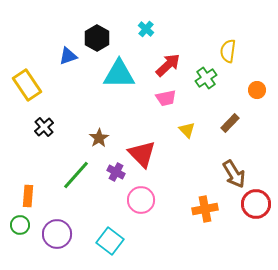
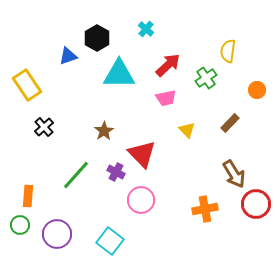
brown star: moved 5 px right, 7 px up
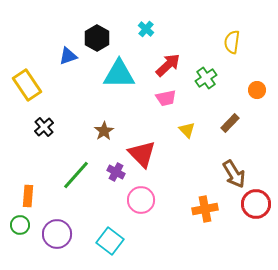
yellow semicircle: moved 4 px right, 9 px up
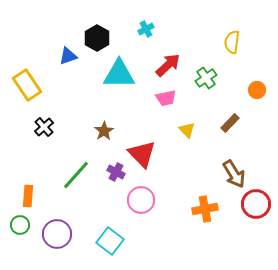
cyan cross: rotated 21 degrees clockwise
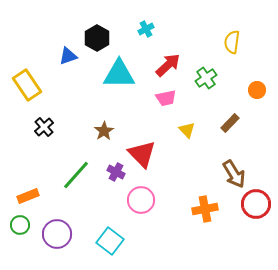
orange rectangle: rotated 65 degrees clockwise
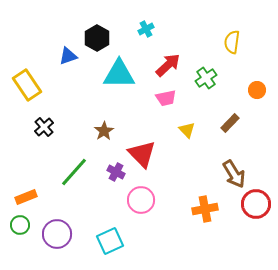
green line: moved 2 px left, 3 px up
orange rectangle: moved 2 px left, 1 px down
cyan square: rotated 28 degrees clockwise
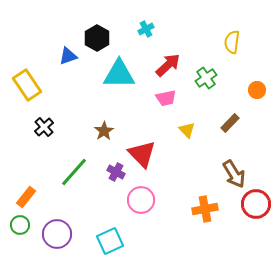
orange rectangle: rotated 30 degrees counterclockwise
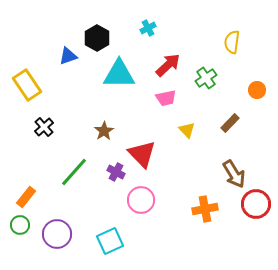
cyan cross: moved 2 px right, 1 px up
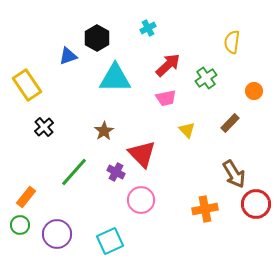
cyan triangle: moved 4 px left, 4 px down
orange circle: moved 3 px left, 1 px down
